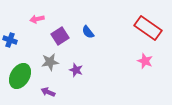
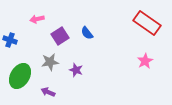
red rectangle: moved 1 px left, 5 px up
blue semicircle: moved 1 px left, 1 px down
pink star: rotated 21 degrees clockwise
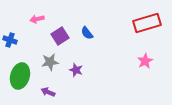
red rectangle: rotated 52 degrees counterclockwise
green ellipse: rotated 15 degrees counterclockwise
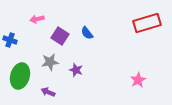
purple square: rotated 24 degrees counterclockwise
pink star: moved 7 px left, 19 px down
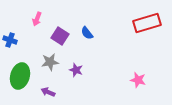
pink arrow: rotated 56 degrees counterclockwise
pink star: rotated 28 degrees counterclockwise
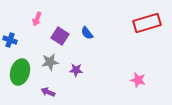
purple star: rotated 16 degrees counterclockwise
green ellipse: moved 4 px up
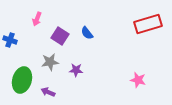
red rectangle: moved 1 px right, 1 px down
green ellipse: moved 2 px right, 8 px down
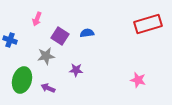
blue semicircle: rotated 120 degrees clockwise
gray star: moved 4 px left, 6 px up
purple arrow: moved 4 px up
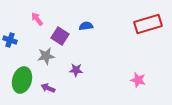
pink arrow: rotated 120 degrees clockwise
blue semicircle: moved 1 px left, 7 px up
